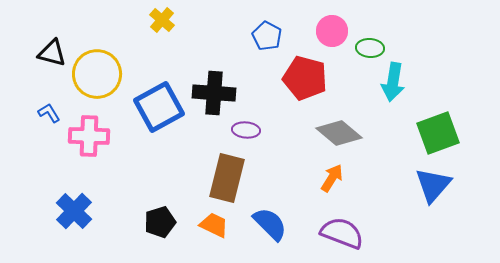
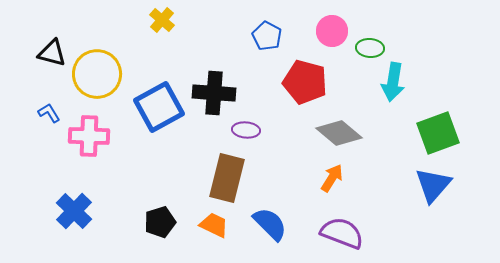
red pentagon: moved 4 px down
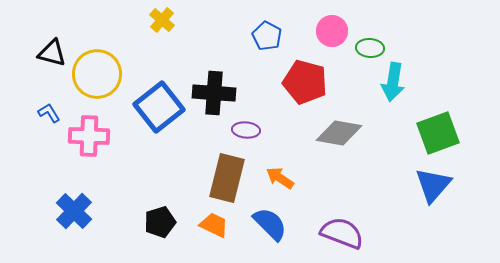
blue square: rotated 9 degrees counterclockwise
gray diamond: rotated 30 degrees counterclockwise
orange arrow: moved 52 px left; rotated 88 degrees counterclockwise
